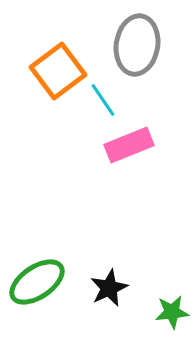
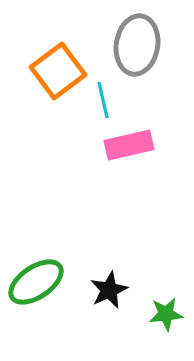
cyan line: rotated 21 degrees clockwise
pink rectangle: rotated 9 degrees clockwise
green ellipse: moved 1 px left
black star: moved 2 px down
green star: moved 6 px left, 2 px down
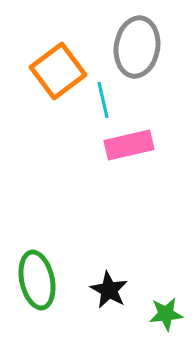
gray ellipse: moved 2 px down
green ellipse: moved 1 px right, 2 px up; rotated 68 degrees counterclockwise
black star: rotated 18 degrees counterclockwise
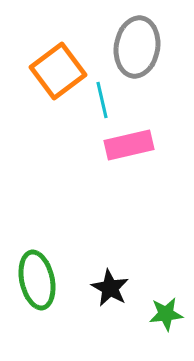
cyan line: moved 1 px left
black star: moved 1 px right, 2 px up
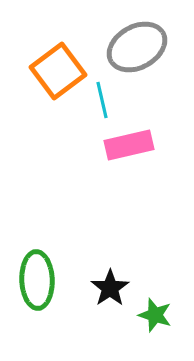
gray ellipse: rotated 52 degrees clockwise
green ellipse: rotated 10 degrees clockwise
black star: rotated 9 degrees clockwise
green star: moved 11 px left, 1 px down; rotated 24 degrees clockwise
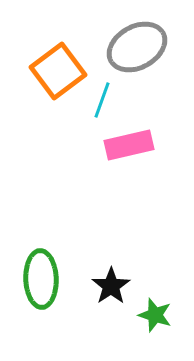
cyan line: rotated 33 degrees clockwise
green ellipse: moved 4 px right, 1 px up
black star: moved 1 px right, 2 px up
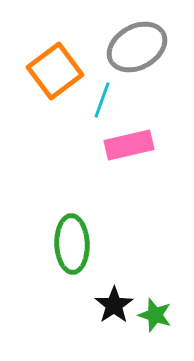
orange square: moved 3 px left
green ellipse: moved 31 px right, 35 px up
black star: moved 3 px right, 19 px down
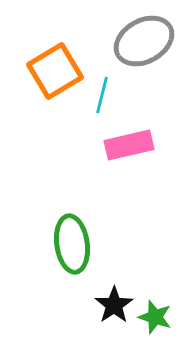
gray ellipse: moved 7 px right, 6 px up
orange square: rotated 6 degrees clockwise
cyan line: moved 5 px up; rotated 6 degrees counterclockwise
green ellipse: rotated 6 degrees counterclockwise
green star: moved 2 px down
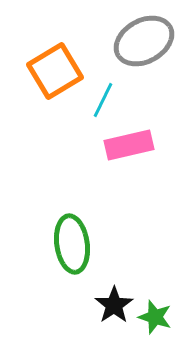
cyan line: moved 1 px right, 5 px down; rotated 12 degrees clockwise
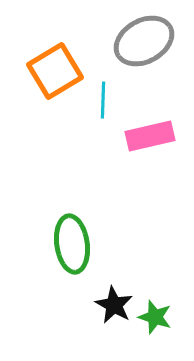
cyan line: rotated 24 degrees counterclockwise
pink rectangle: moved 21 px right, 9 px up
black star: rotated 9 degrees counterclockwise
